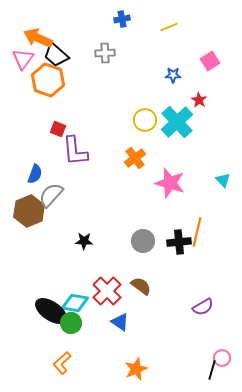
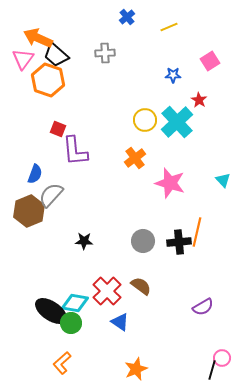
blue cross: moved 5 px right, 2 px up; rotated 28 degrees counterclockwise
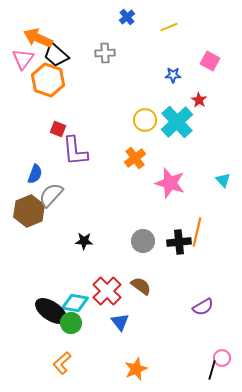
pink square: rotated 30 degrees counterclockwise
blue triangle: rotated 18 degrees clockwise
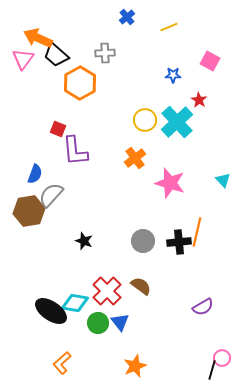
orange hexagon: moved 32 px right, 3 px down; rotated 12 degrees clockwise
brown hexagon: rotated 12 degrees clockwise
black star: rotated 18 degrees clockwise
green circle: moved 27 px right
orange star: moved 1 px left, 3 px up
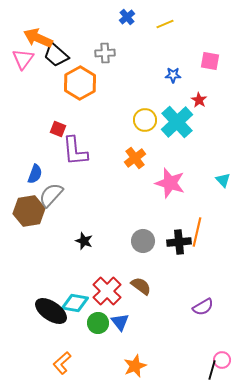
yellow line: moved 4 px left, 3 px up
pink square: rotated 18 degrees counterclockwise
pink circle: moved 2 px down
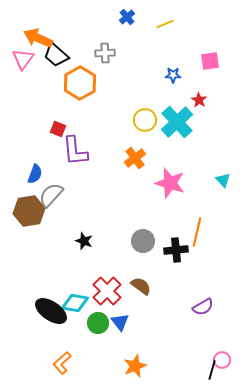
pink square: rotated 18 degrees counterclockwise
black cross: moved 3 px left, 8 px down
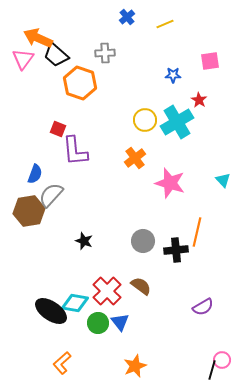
orange hexagon: rotated 12 degrees counterclockwise
cyan cross: rotated 12 degrees clockwise
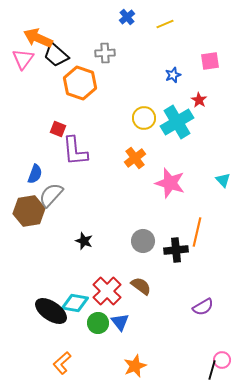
blue star: rotated 21 degrees counterclockwise
yellow circle: moved 1 px left, 2 px up
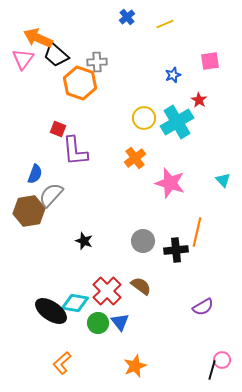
gray cross: moved 8 px left, 9 px down
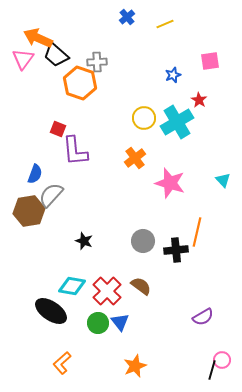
cyan diamond: moved 3 px left, 17 px up
purple semicircle: moved 10 px down
